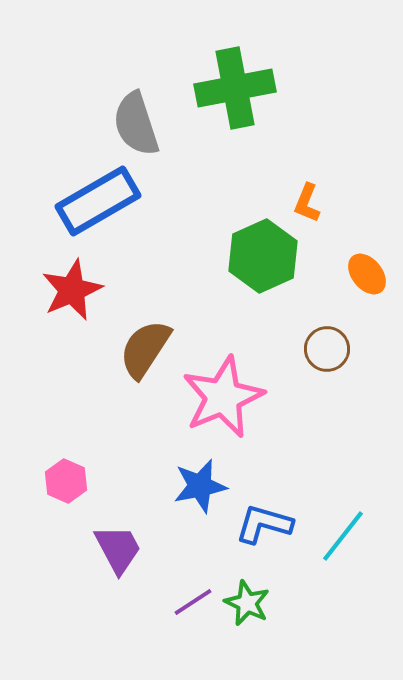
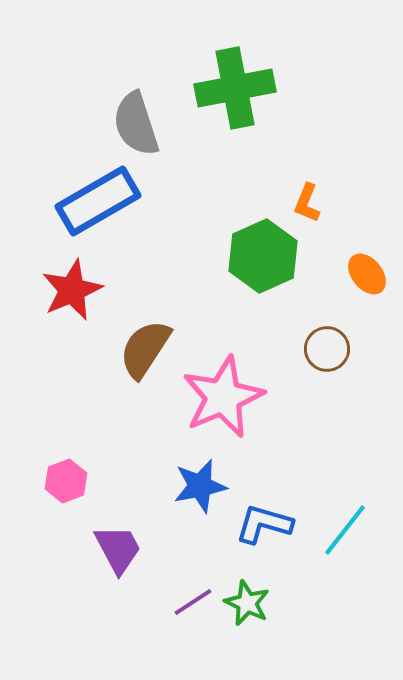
pink hexagon: rotated 15 degrees clockwise
cyan line: moved 2 px right, 6 px up
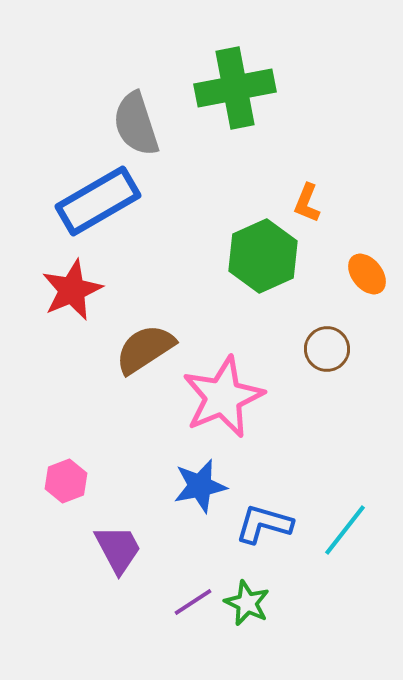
brown semicircle: rotated 24 degrees clockwise
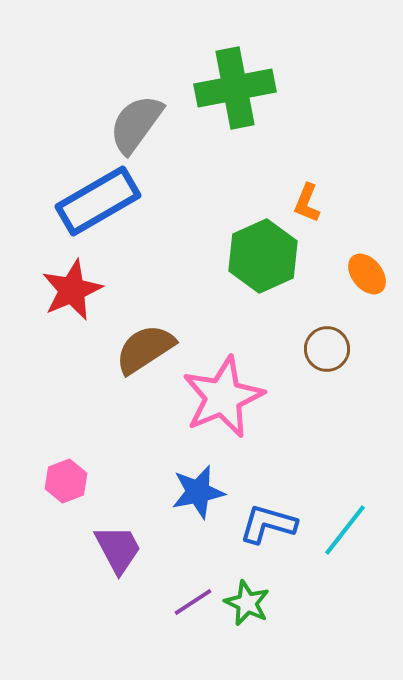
gray semicircle: rotated 54 degrees clockwise
blue star: moved 2 px left, 6 px down
blue L-shape: moved 4 px right
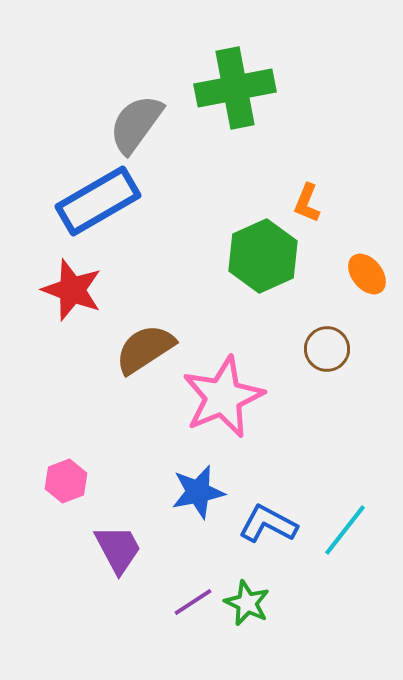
red star: rotated 28 degrees counterclockwise
blue L-shape: rotated 12 degrees clockwise
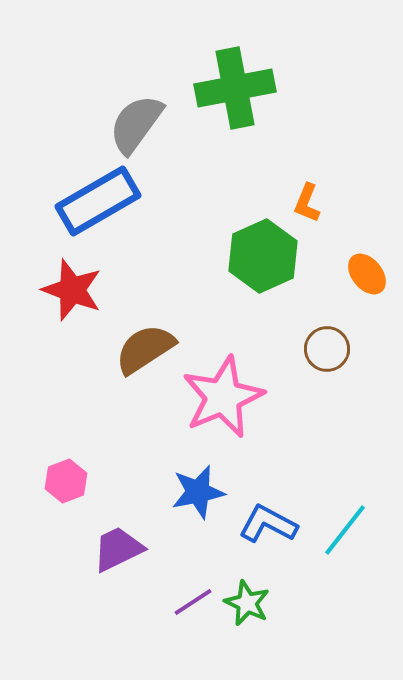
purple trapezoid: rotated 88 degrees counterclockwise
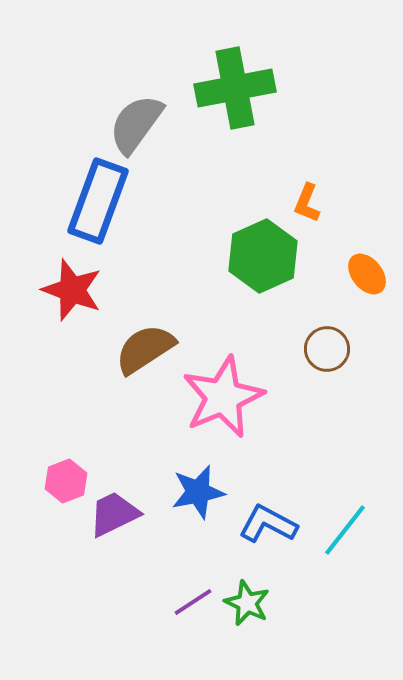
blue rectangle: rotated 40 degrees counterclockwise
purple trapezoid: moved 4 px left, 35 px up
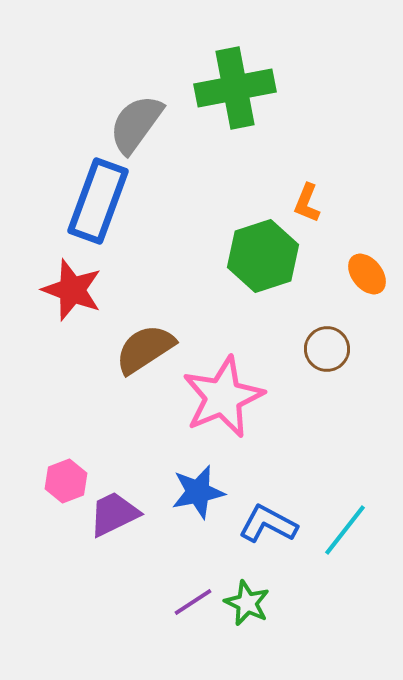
green hexagon: rotated 6 degrees clockwise
